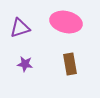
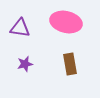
purple triangle: rotated 25 degrees clockwise
purple star: rotated 21 degrees counterclockwise
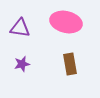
purple star: moved 3 px left
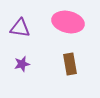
pink ellipse: moved 2 px right
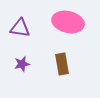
brown rectangle: moved 8 px left
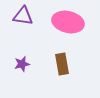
purple triangle: moved 3 px right, 12 px up
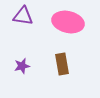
purple star: moved 2 px down
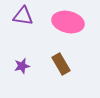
brown rectangle: moved 1 px left; rotated 20 degrees counterclockwise
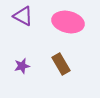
purple triangle: rotated 20 degrees clockwise
